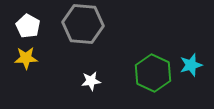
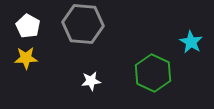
cyan star: moved 23 px up; rotated 25 degrees counterclockwise
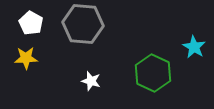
white pentagon: moved 3 px right, 3 px up
cyan star: moved 3 px right, 5 px down
white star: rotated 24 degrees clockwise
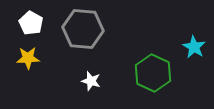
gray hexagon: moved 5 px down
yellow star: moved 2 px right
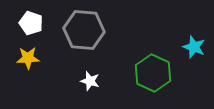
white pentagon: rotated 10 degrees counterclockwise
gray hexagon: moved 1 px right, 1 px down
cyan star: rotated 10 degrees counterclockwise
white star: moved 1 px left
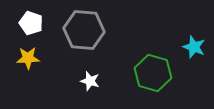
green hexagon: rotated 9 degrees counterclockwise
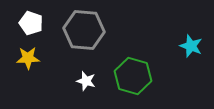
cyan star: moved 3 px left, 1 px up
green hexagon: moved 20 px left, 3 px down
white star: moved 4 px left
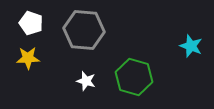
green hexagon: moved 1 px right, 1 px down
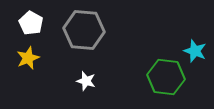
white pentagon: rotated 10 degrees clockwise
cyan star: moved 4 px right, 5 px down
yellow star: rotated 20 degrees counterclockwise
green hexagon: moved 32 px right; rotated 9 degrees counterclockwise
